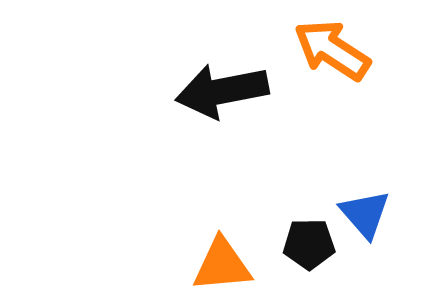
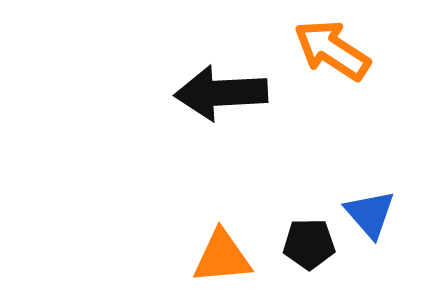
black arrow: moved 1 px left, 2 px down; rotated 8 degrees clockwise
blue triangle: moved 5 px right
orange triangle: moved 8 px up
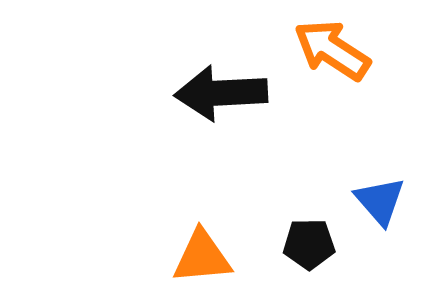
blue triangle: moved 10 px right, 13 px up
orange triangle: moved 20 px left
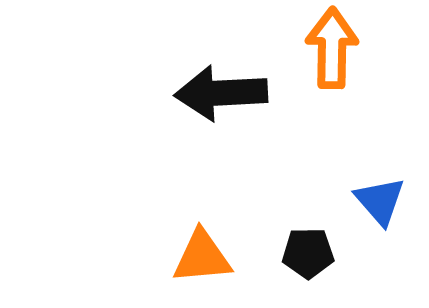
orange arrow: moved 2 px up; rotated 58 degrees clockwise
black pentagon: moved 1 px left, 9 px down
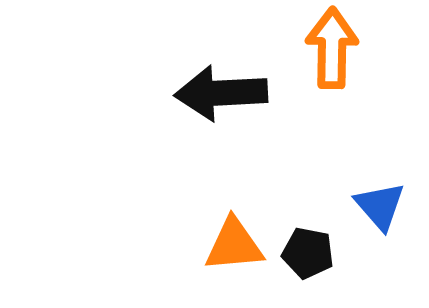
blue triangle: moved 5 px down
black pentagon: rotated 12 degrees clockwise
orange triangle: moved 32 px right, 12 px up
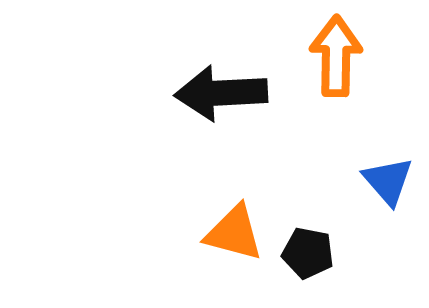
orange arrow: moved 4 px right, 8 px down
blue triangle: moved 8 px right, 25 px up
orange triangle: moved 12 px up; rotated 20 degrees clockwise
